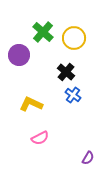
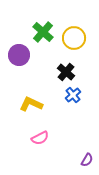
blue cross: rotated 14 degrees clockwise
purple semicircle: moved 1 px left, 2 px down
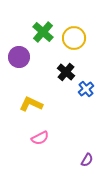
purple circle: moved 2 px down
blue cross: moved 13 px right, 6 px up
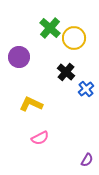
green cross: moved 7 px right, 4 px up
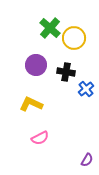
purple circle: moved 17 px right, 8 px down
black cross: rotated 30 degrees counterclockwise
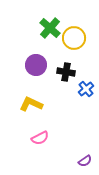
purple semicircle: moved 2 px left, 1 px down; rotated 24 degrees clockwise
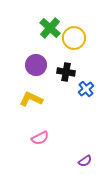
yellow L-shape: moved 5 px up
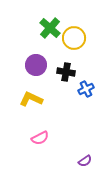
blue cross: rotated 14 degrees clockwise
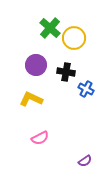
blue cross: rotated 35 degrees counterclockwise
